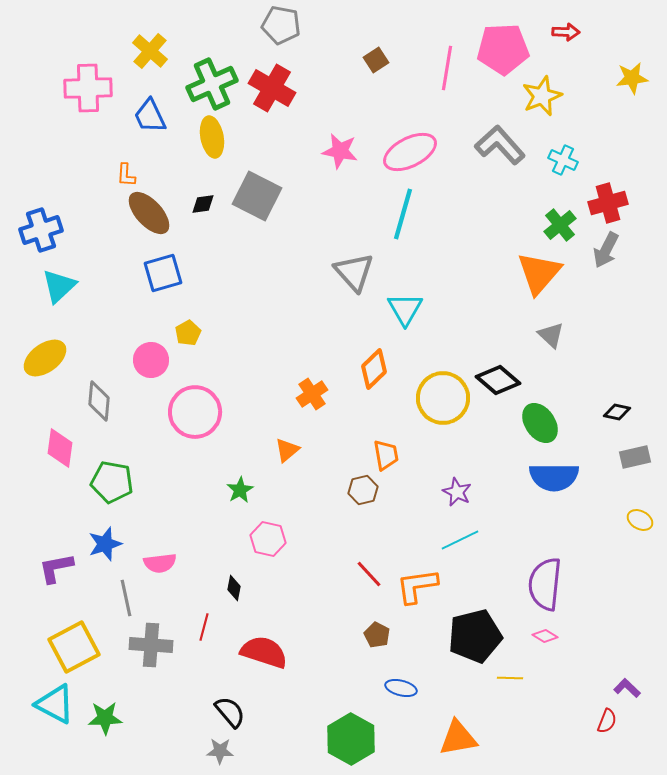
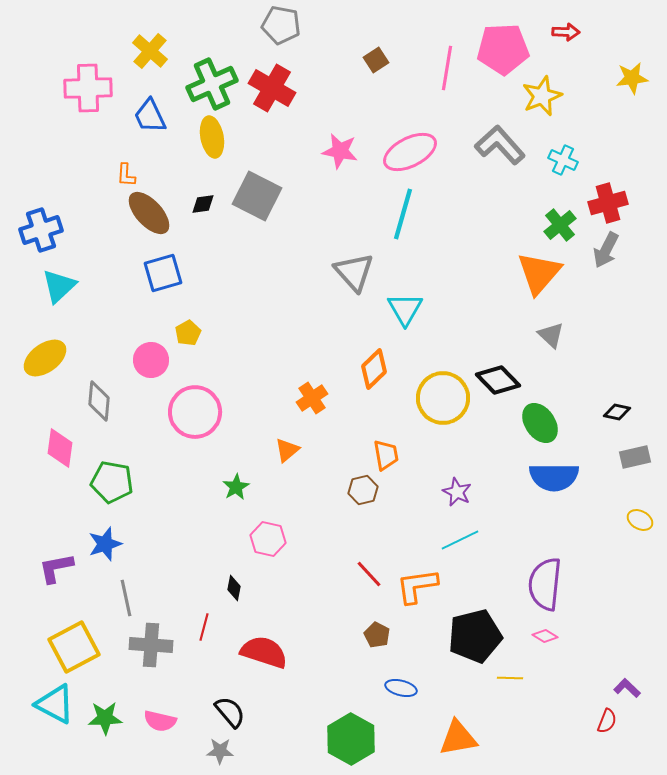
black diamond at (498, 380): rotated 6 degrees clockwise
orange cross at (312, 394): moved 4 px down
green star at (240, 490): moved 4 px left, 3 px up
pink semicircle at (160, 563): moved 158 px down; rotated 20 degrees clockwise
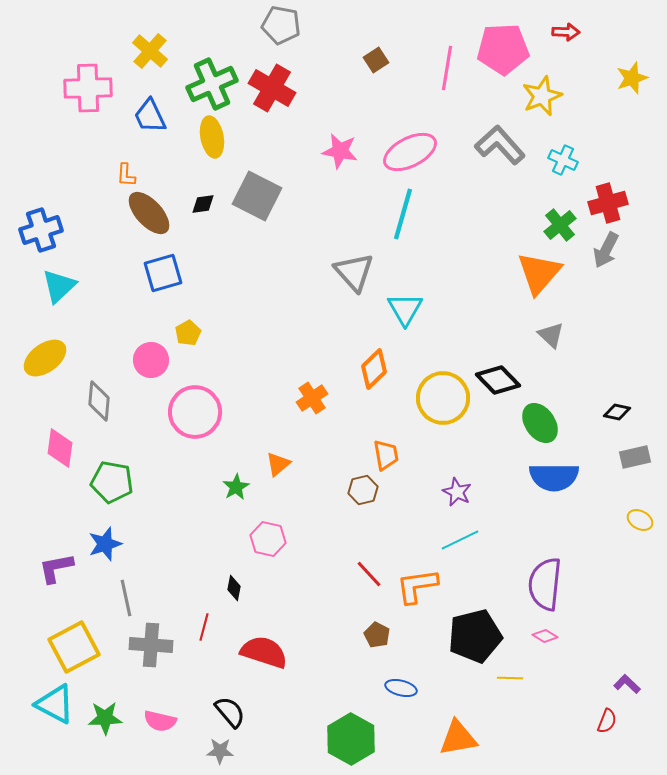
yellow star at (632, 78): rotated 12 degrees counterclockwise
orange triangle at (287, 450): moved 9 px left, 14 px down
purple L-shape at (627, 688): moved 4 px up
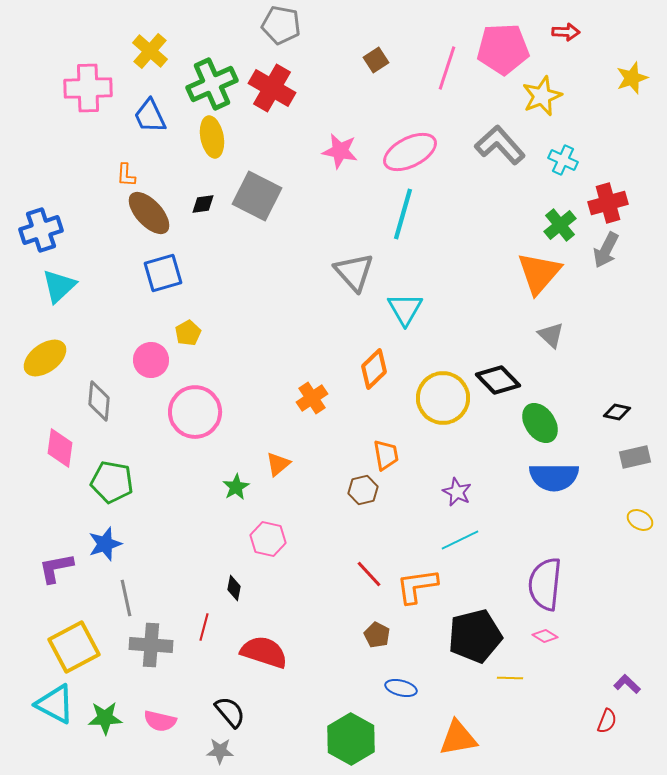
pink line at (447, 68): rotated 9 degrees clockwise
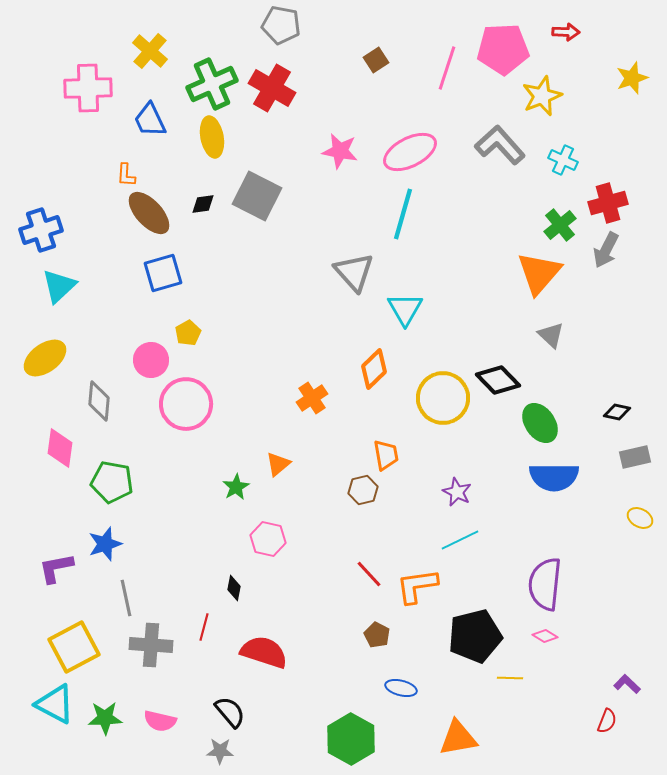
blue trapezoid at (150, 116): moved 4 px down
pink circle at (195, 412): moved 9 px left, 8 px up
yellow ellipse at (640, 520): moved 2 px up
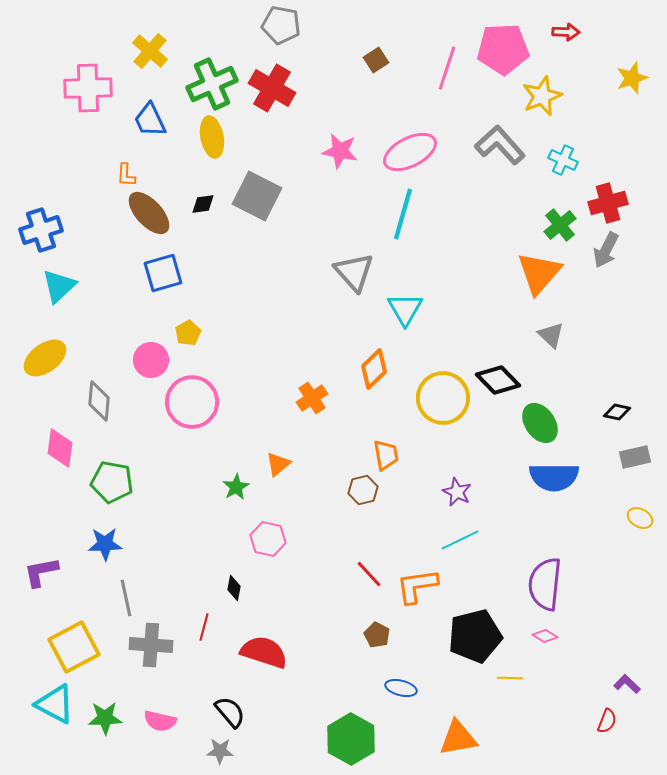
pink circle at (186, 404): moved 6 px right, 2 px up
blue star at (105, 544): rotated 16 degrees clockwise
purple L-shape at (56, 568): moved 15 px left, 4 px down
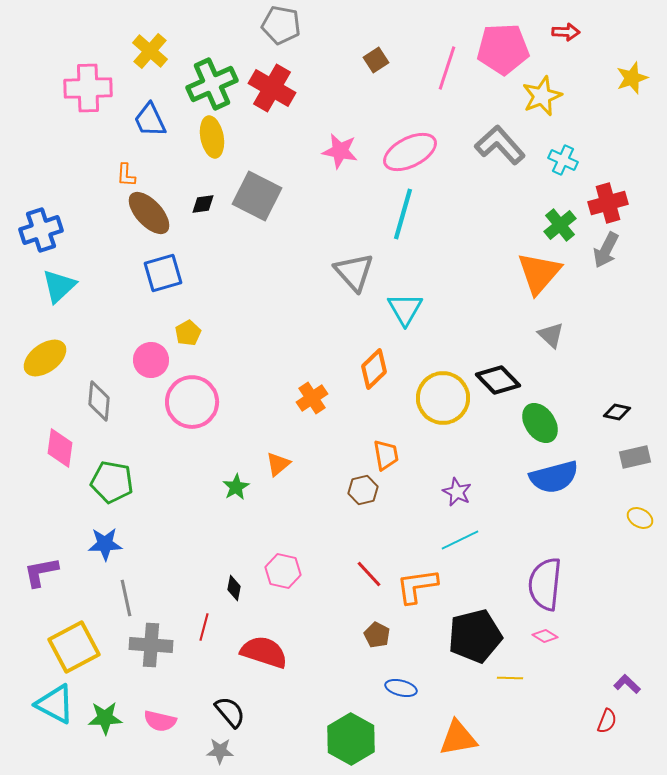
blue semicircle at (554, 477): rotated 15 degrees counterclockwise
pink hexagon at (268, 539): moved 15 px right, 32 px down
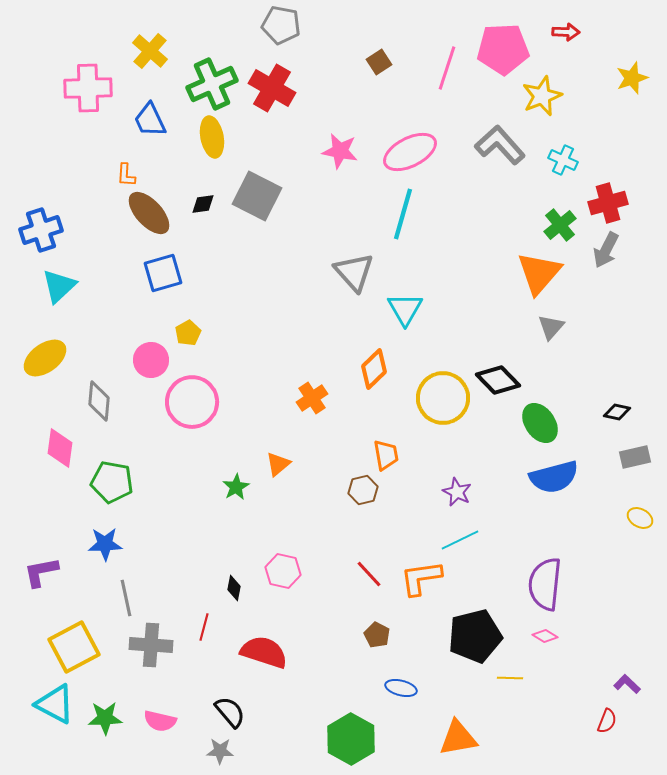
brown square at (376, 60): moved 3 px right, 2 px down
gray triangle at (551, 335): moved 8 px up; rotated 28 degrees clockwise
orange L-shape at (417, 586): moved 4 px right, 8 px up
